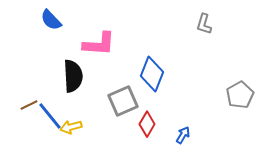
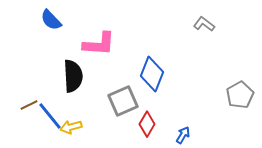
gray L-shape: rotated 110 degrees clockwise
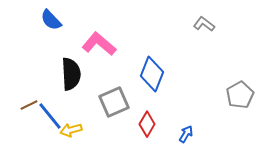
pink L-shape: rotated 144 degrees counterclockwise
black semicircle: moved 2 px left, 2 px up
gray square: moved 9 px left, 1 px down
yellow arrow: moved 3 px down
blue arrow: moved 3 px right, 1 px up
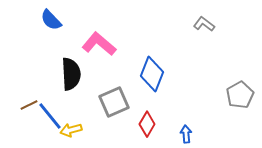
blue arrow: rotated 36 degrees counterclockwise
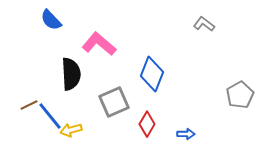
blue arrow: rotated 96 degrees clockwise
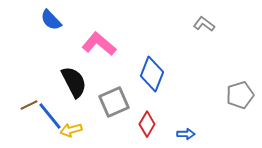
black semicircle: moved 3 px right, 8 px down; rotated 24 degrees counterclockwise
gray pentagon: rotated 12 degrees clockwise
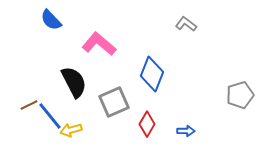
gray L-shape: moved 18 px left
blue arrow: moved 3 px up
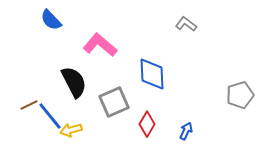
pink L-shape: moved 1 px right, 1 px down
blue diamond: rotated 24 degrees counterclockwise
blue arrow: rotated 66 degrees counterclockwise
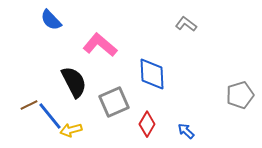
blue arrow: rotated 72 degrees counterclockwise
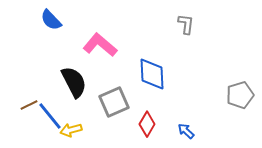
gray L-shape: rotated 60 degrees clockwise
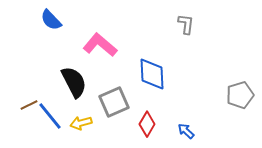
yellow arrow: moved 10 px right, 7 px up
